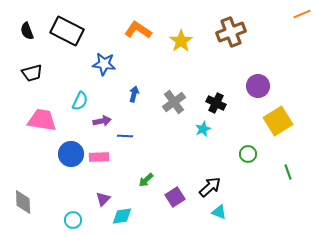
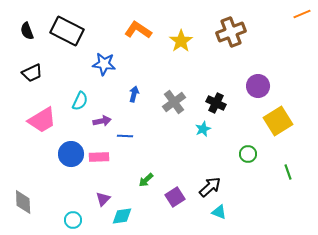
black trapezoid: rotated 10 degrees counterclockwise
pink trapezoid: rotated 140 degrees clockwise
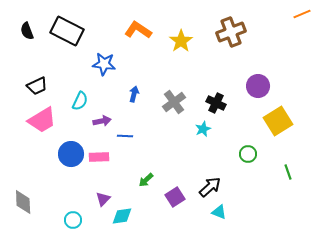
black trapezoid: moved 5 px right, 13 px down
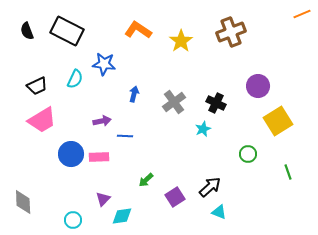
cyan semicircle: moved 5 px left, 22 px up
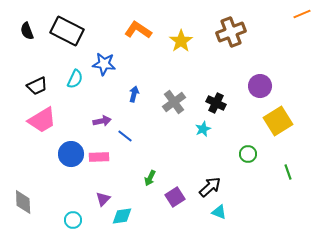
purple circle: moved 2 px right
blue line: rotated 35 degrees clockwise
green arrow: moved 4 px right, 2 px up; rotated 21 degrees counterclockwise
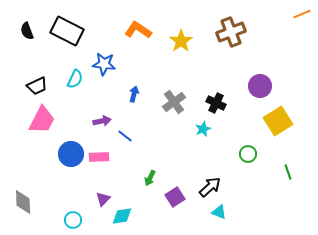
pink trapezoid: rotated 32 degrees counterclockwise
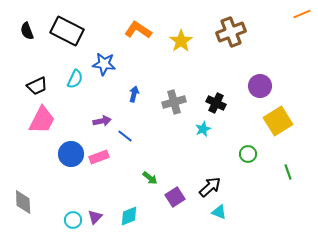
gray cross: rotated 20 degrees clockwise
pink rectangle: rotated 18 degrees counterclockwise
green arrow: rotated 77 degrees counterclockwise
purple triangle: moved 8 px left, 18 px down
cyan diamond: moved 7 px right; rotated 15 degrees counterclockwise
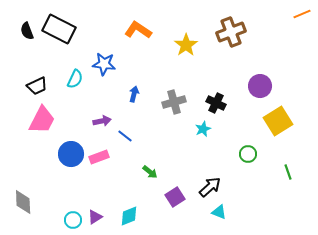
black rectangle: moved 8 px left, 2 px up
yellow star: moved 5 px right, 4 px down
green arrow: moved 6 px up
purple triangle: rotated 14 degrees clockwise
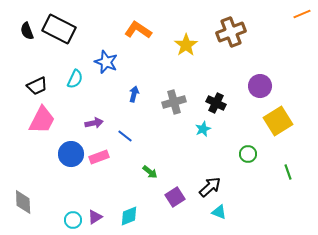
blue star: moved 2 px right, 2 px up; rotated 15 degrees clockwise
purple arrow: moved 8 px left, 2 px down
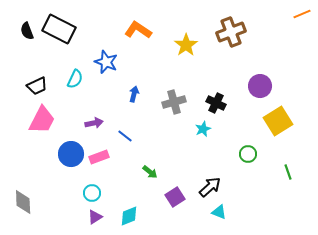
cyan circle: moved 19 px right, 27 px up
